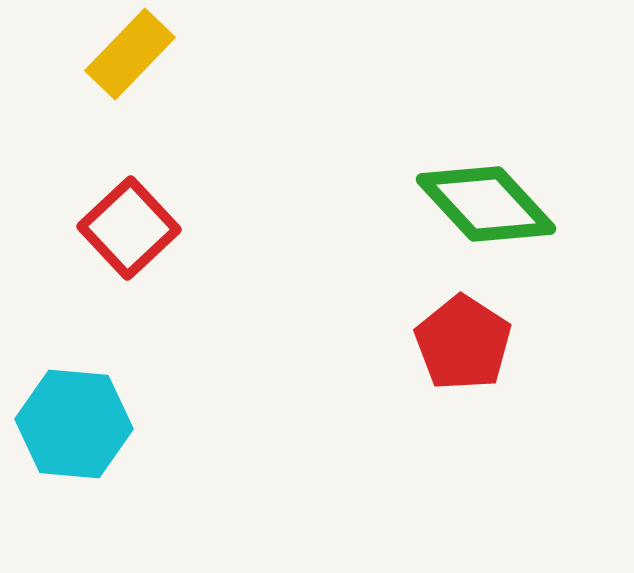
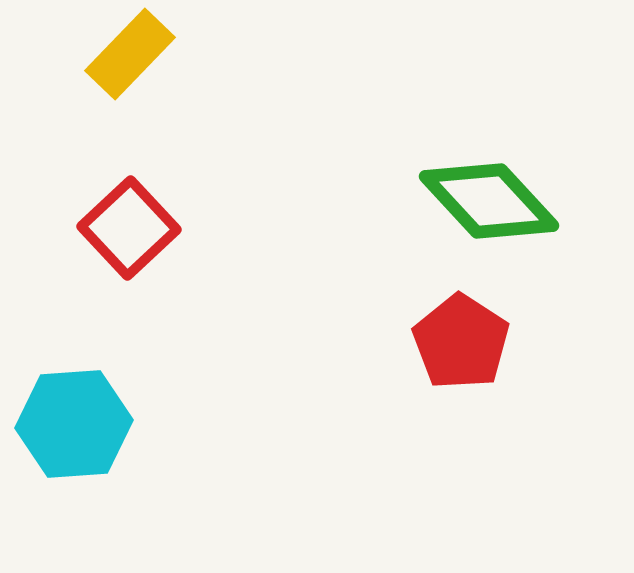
green diamond: moved 3 px right, 3 px up
red pentagon: moved 2 px left, 1 px up
cyan hexagon: rotated 9 degrees counterclockwise
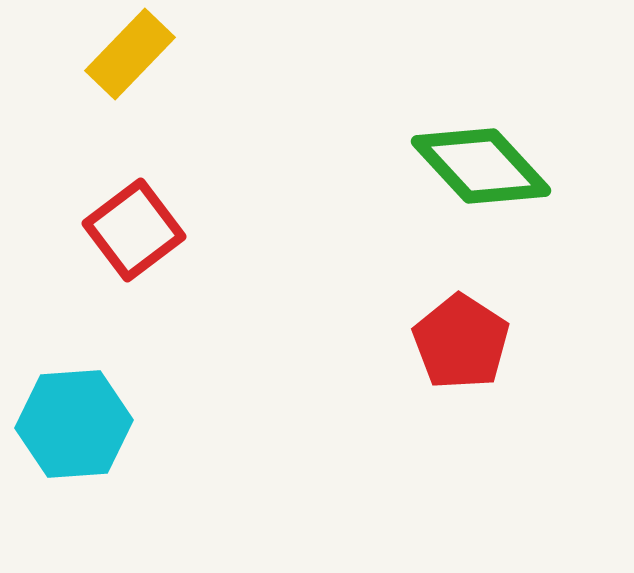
green diamond: moved 8 px left, 35 px up
red square: moved 5 px right, 2 px down; rotated 6 degrees clockwise
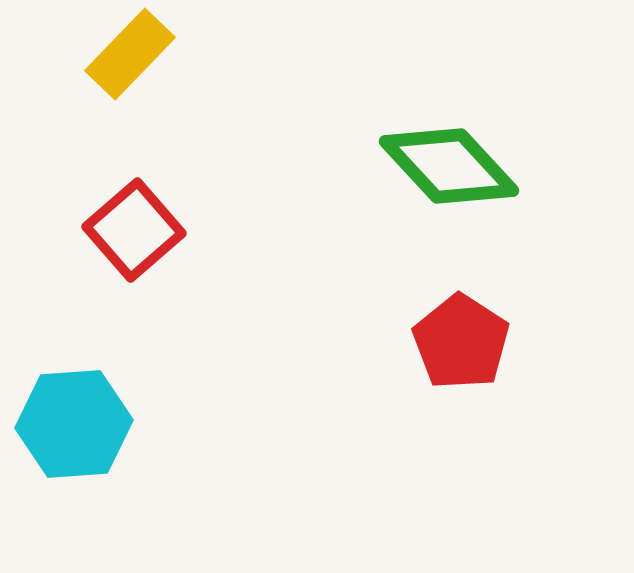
green diamond: moved 32 px left
red square: rotated 4 degrees counterclockwise
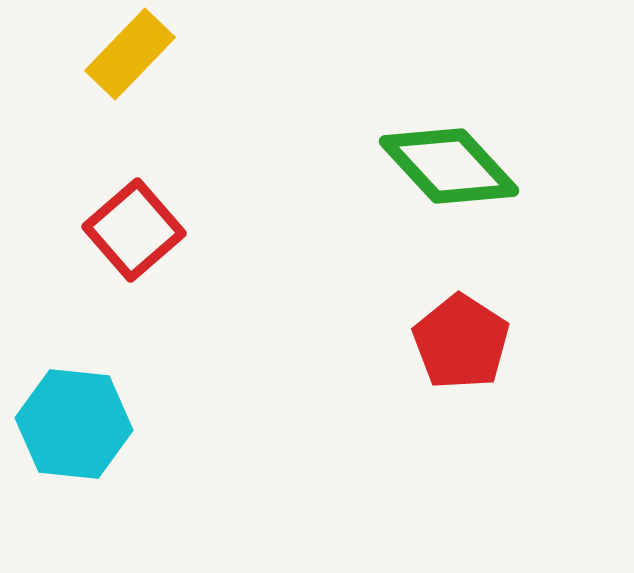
cyan hexagon: rotated 10 degrees clockwise
